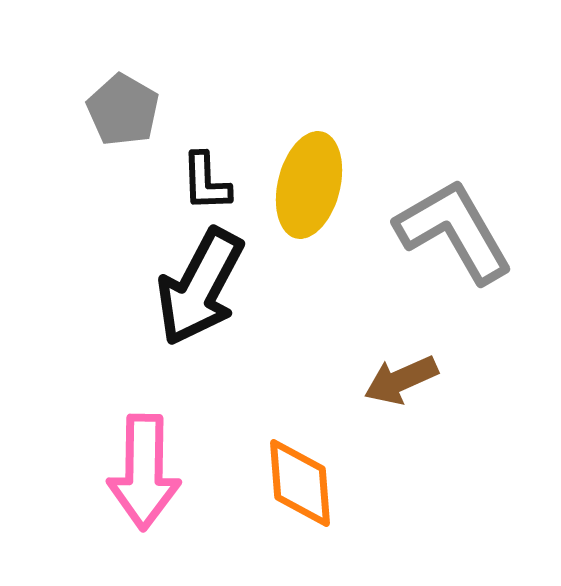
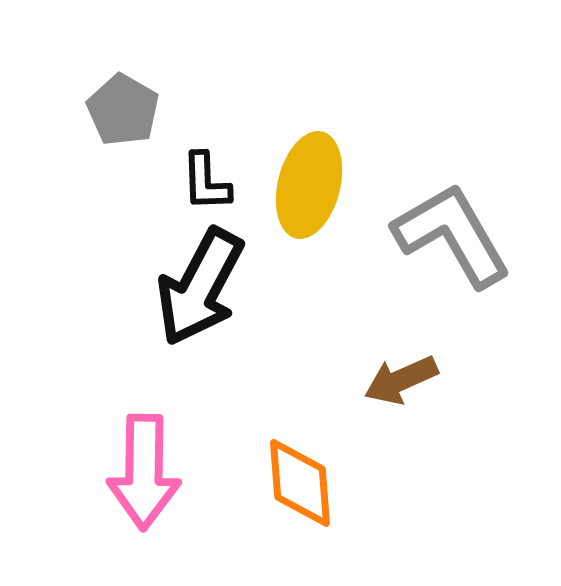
gray L-shape: moved 2 px left, 4 px down
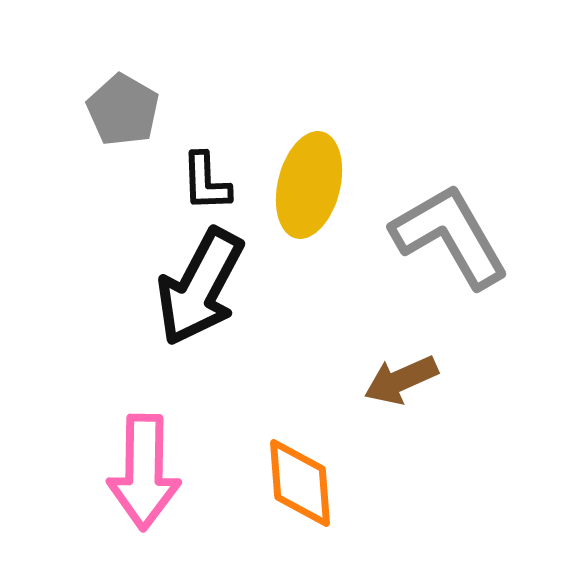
gray L-shape: moved 2 px left, 1 px down
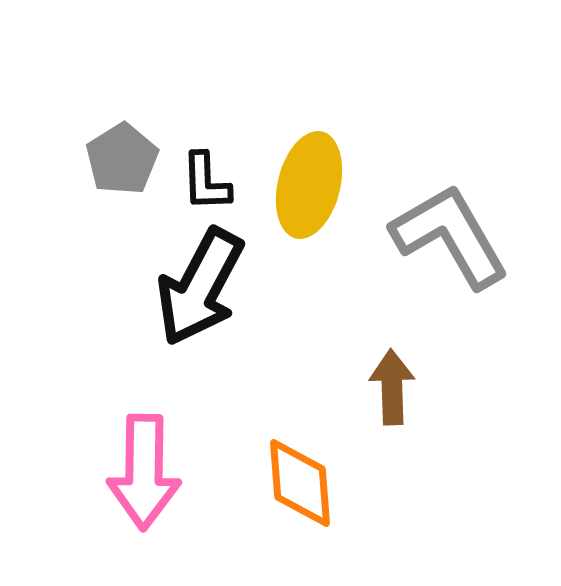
gray pentagon: moved 1 px left, 49 px down; rotated 10 degrees clockwise
brown arrow: moved 9 px left, 7 px down; rotated 112 degrees clockwise
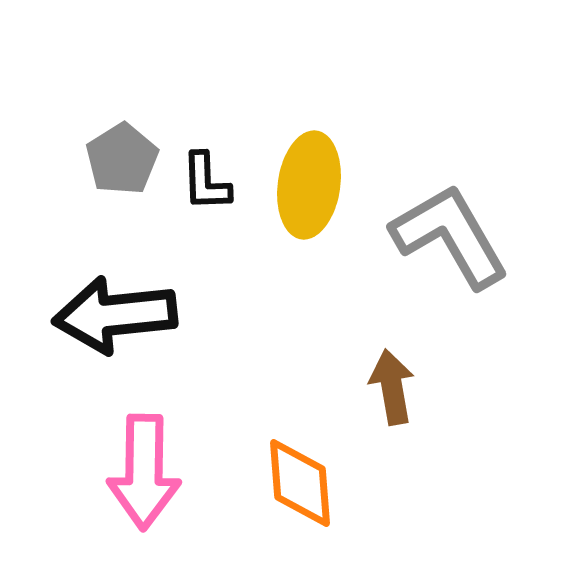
yellow ellipse: rotated 6 degrees counterclockwise
black arrow: moved 85 px left, 28 px down; rotated 56 degrees clockwise
brown arrow: rotated 8 degrees counterclockwise
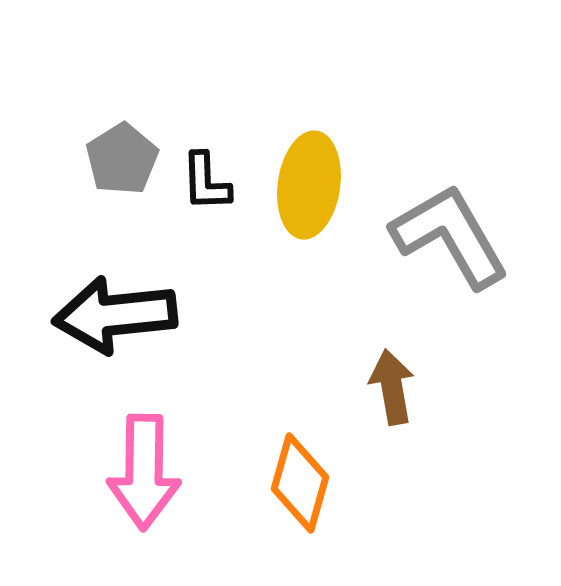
orange diamond: rotated 20 degrees clockwise
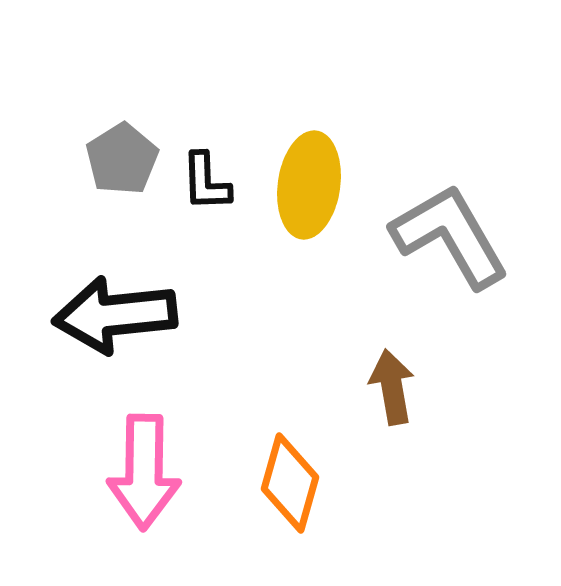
orange diamond: moved 10 px left
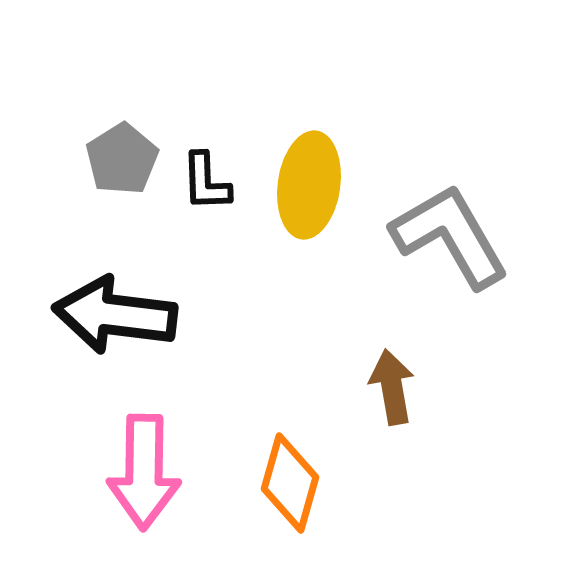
black arrow: rotated 13 degrees clockwise
